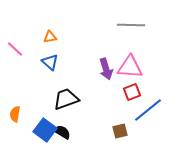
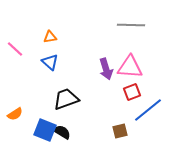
orange semicircle: rotated 133 degrees counterclockwise
blue square: rotated 15 degrees counterclockwise
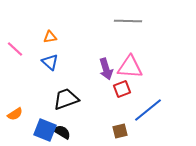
gray line: moved 3 px left, 4 px up
red square: moved 10 px left, 3 px up
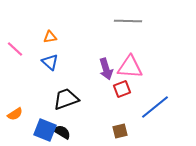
blue line: moved 7 px right, 3 px up
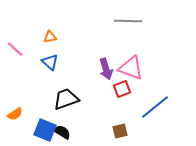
pink triangle: moved 1 px right, 1 px down; rotated 16 degrees clockwise
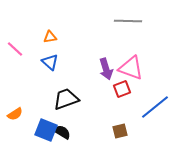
blue square: moved 1 px right
